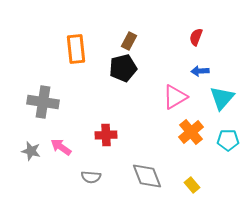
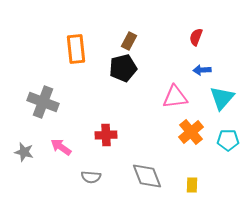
blue arrow: moved 2 px right, 1 px up
pink triangle: rotated 24 degrees clockwise
gray cross: rotated 12 degrees clockwise
gray star: moved 7 px left, 1 px down
yellow rectangle: rotated 42 degrees clockwise
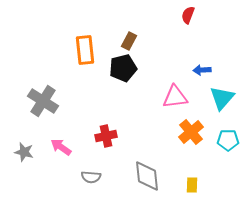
red semicircle: moved 8 px left, 22 px up
orange rectangle: moved 9 px right, 1 px down
gray cross: moved 1 px up; rotated 12 degrees clockwise
red cross: moved 1 px down; rotated 10 degrees counterclockwise
gray diamond: rotated 16 degrees clockwise
